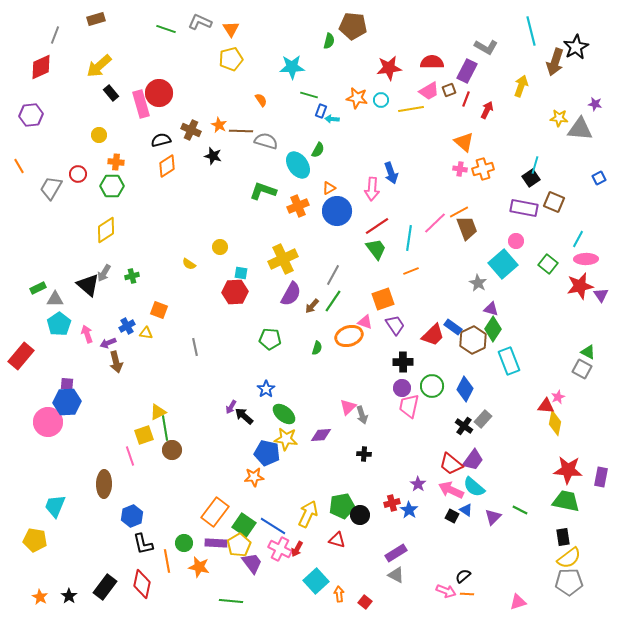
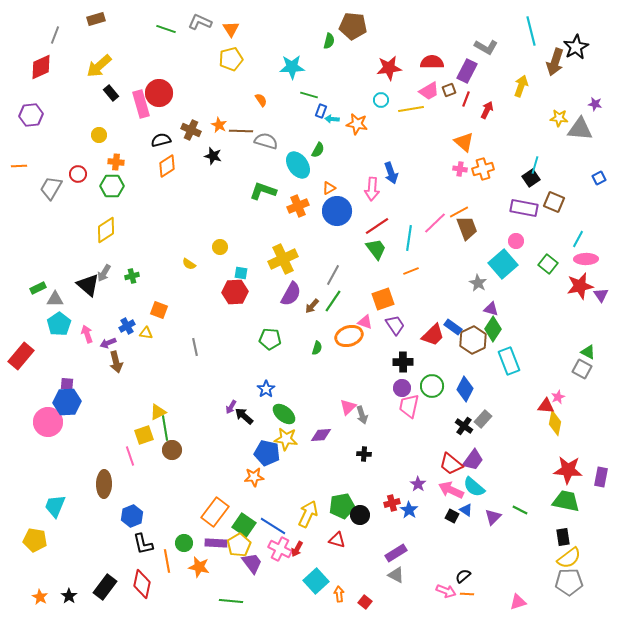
orange star at (357, 98): moved 26 px down
orange line at (19, 166): rotated 63 degrees counterclockwise
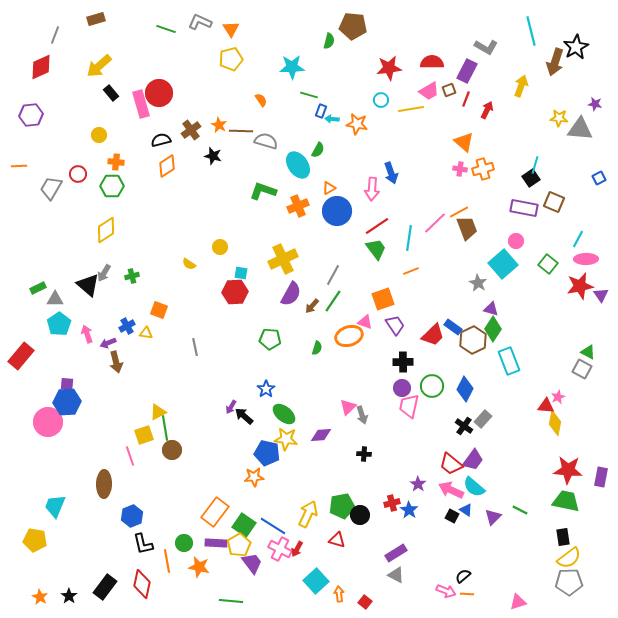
brown cross at (191, 130): rotated 30 degrees clockwise
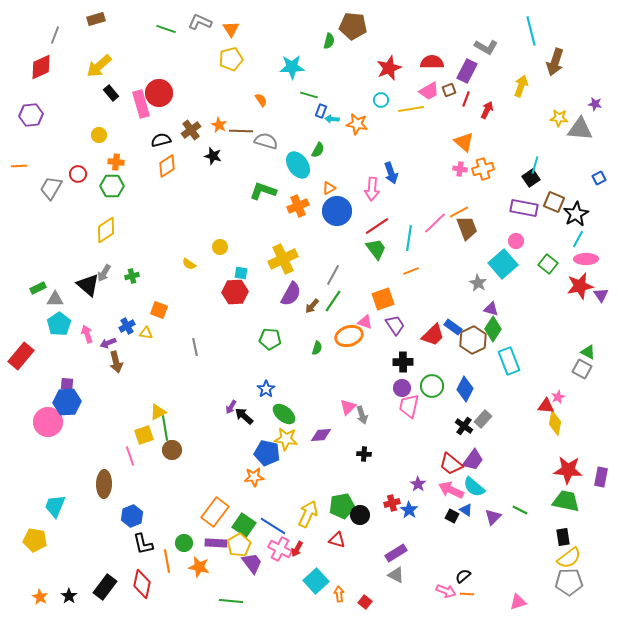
black star at (576, 47): moved 167 px down
red star at (389, 68): rotated 15 degrees counterclockwise
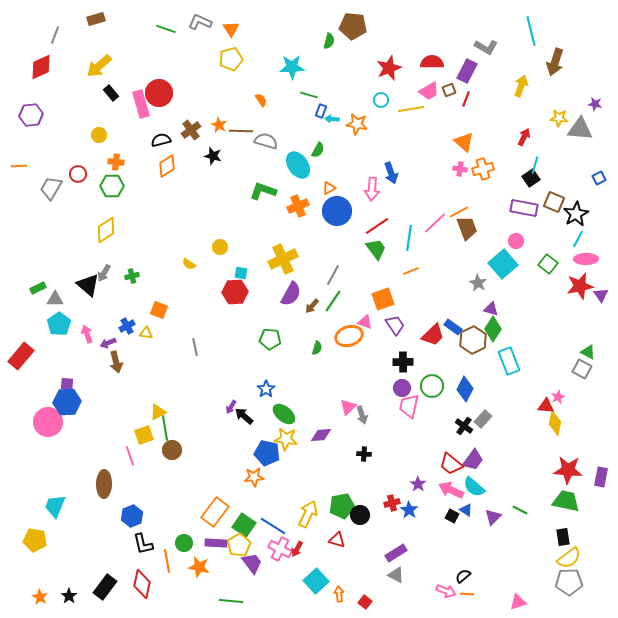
red arrow at (487, 110): moved 37 px right, 27 px down
